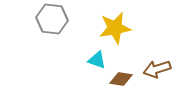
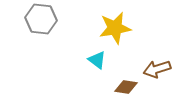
gray hexagon: moved 11 px left
cyan triangle: rotated 18 degrees clockwise
brown diamond: moved 5 px right, 8 px down
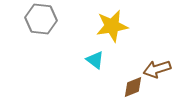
yellow star: moved 3 px left, 2 px up
cyan triangle: moved 2 px left
brown diamond: moved 7 px right; rotated 30 degrees counterclockwise
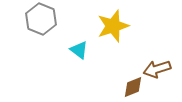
gray hexagon: rotated 16 degrees clockwise
yellow star: moved 1 px right; rotated 8 degrees counterclockwise
cyan triangle: moved 16 px left, 10 px up
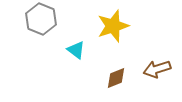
cyan triangle: moved 3 px left
brown diamond: moved 17 px left, 9 px up
